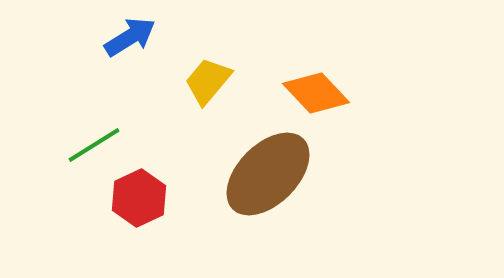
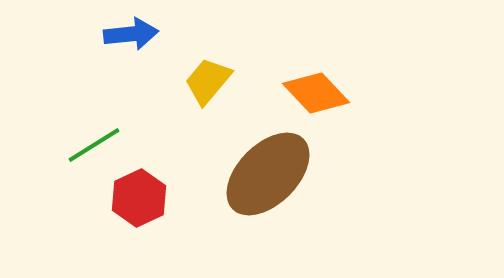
blue arrow: moved 1 px right, 3 px up; rotated 26 degrees clockwise
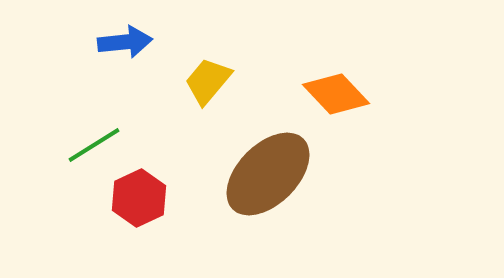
blue arrow: moved 6 px left, 8 px down
orange diamond: moved 20 px right, 1 px down
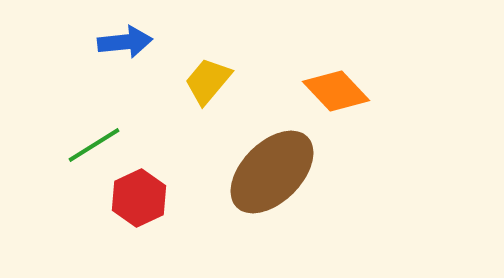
orange diamond: moved 3 px up
brown ellipse: moved 4 px right, 2 px up
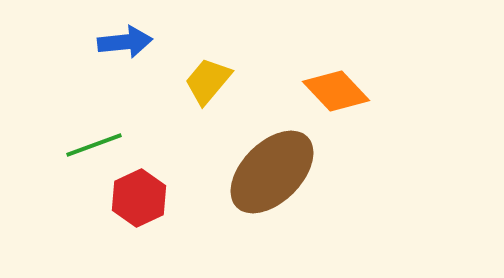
green line: rotated 12 degrees clockwise
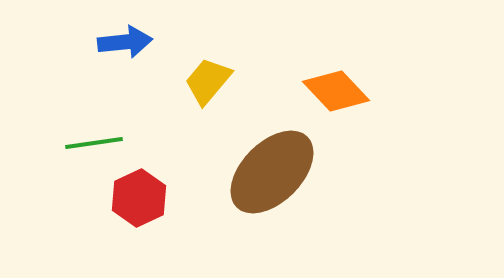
green line: moved 2 px up; rotated 12 degrees clockwise
